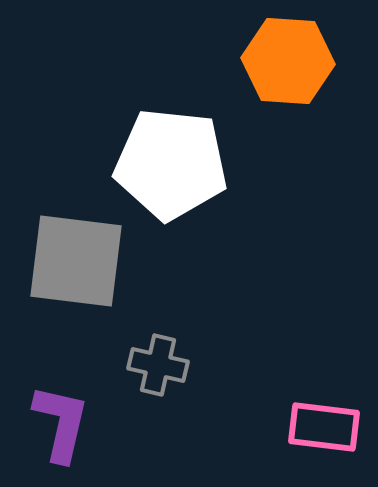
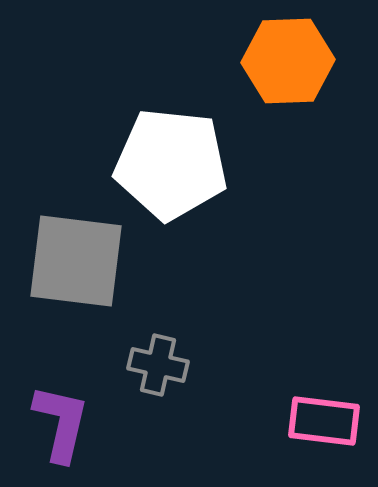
orange hexagon: rotated 6 degrees counterclockwise
pink rectangle: moved 6 px up
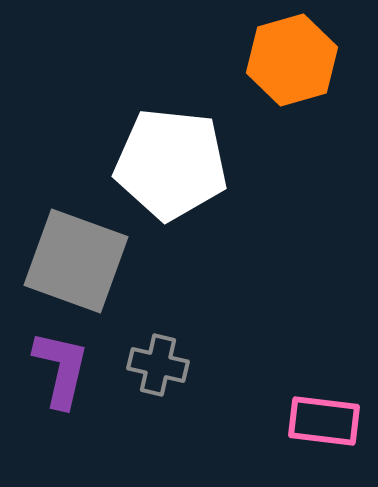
orange hexagon: moved 4 px right, 1 px up; rotated 14 degrees counterclockwise
gray square: rotated 13 degrees clockwise
purple L-shape: moved 54 px up
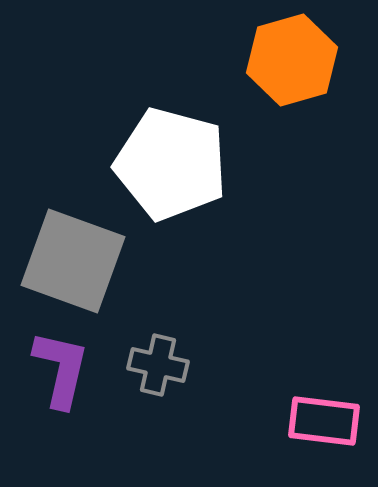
white pentagon: rotated 9 degrees clockwise
gray square: moved 3 px left
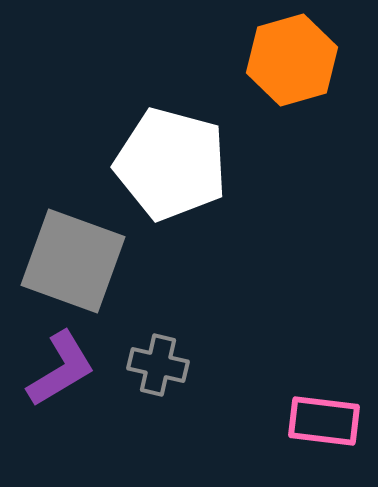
purple L-shape: rotated 46 degrees clockwise
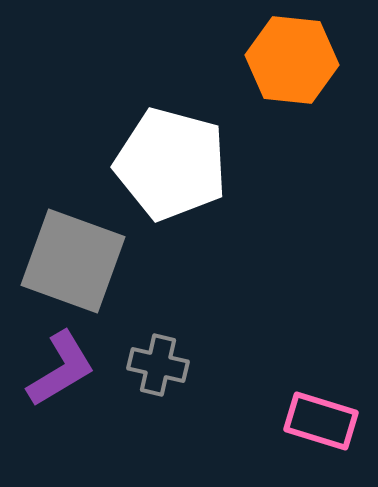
orange hexagon: rotated 22 degrees clockwise
pink rectangle: moved 3 px left; rotated 10 degrees clockwise
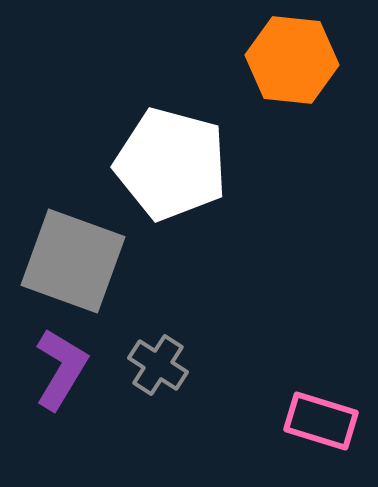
gray cross: rotated 20 degrees clockwise
purple L-shape: rotated 28 degrees counterclockwise
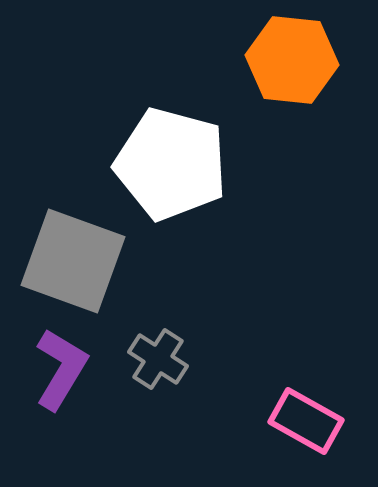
gray cross: moved 6 px up
pink rectangle: moved 15 px left; rotated 12 degrees clockwise
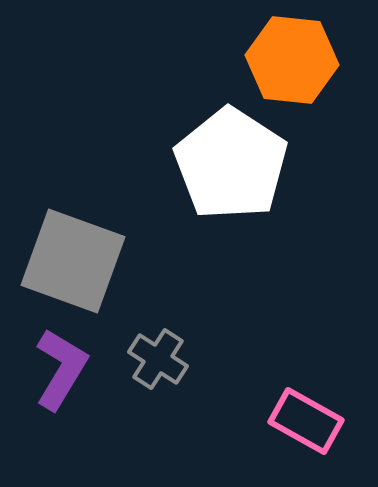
white pentagon: moved 60 px right; rotated 18 degrees clockwise
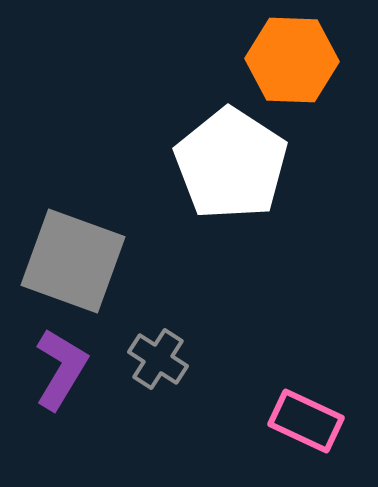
orange hexagon: rotated 4 degrees counterclockwise
pink rectangle: rotated 4 degrees counterclockwise
